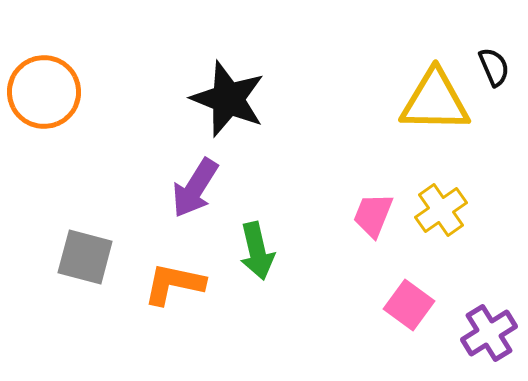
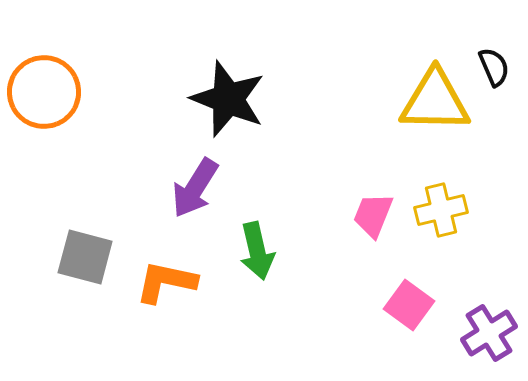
yellow cross: rotated 21 degrees clockwise
orange L-shape: moved 8 px left, 2 px up
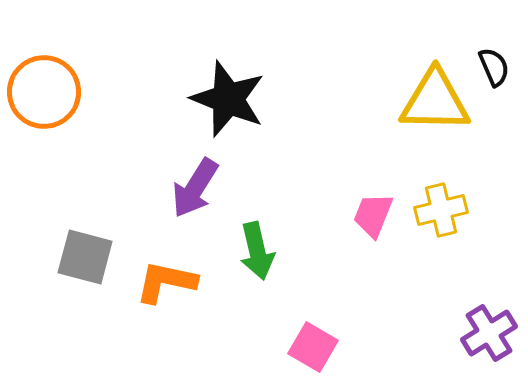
pink square: moved 96 px left, 42 px down; rotated 6 degrees counterclockwise
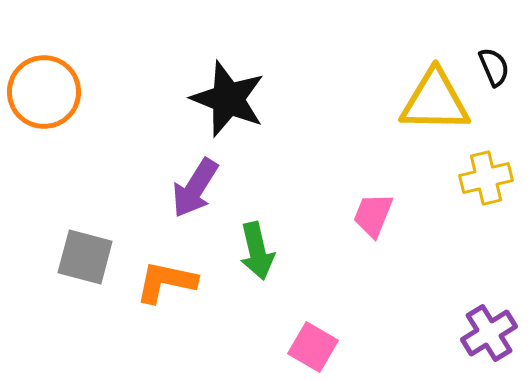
yellow cross: moved 45 px right, 32 px up
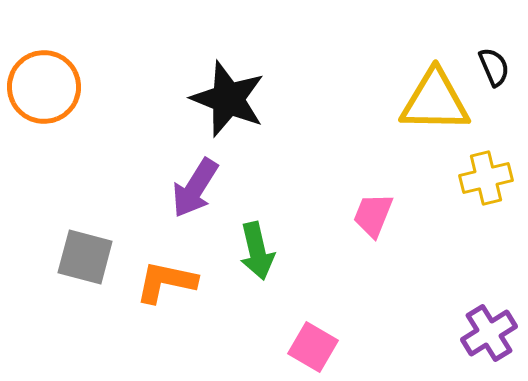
orange circle: moved 5 px up
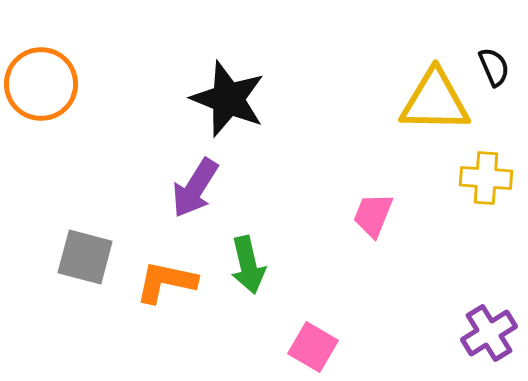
orange circle: moved 3 px left, 3 px up
yellow cross: rotated 18 degrees clockwise
green arrow: moved 9 px left, 14 px down
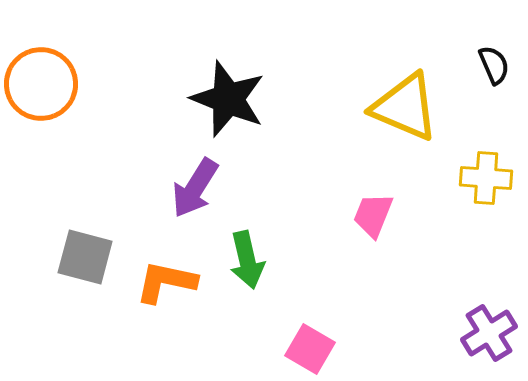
black semicircle: moved 2 px up
yellow triangle: moved 30 px left, 6 px down; rotated 22 degrees clockwise
green arrow: moved 1 px left, 5 px up
pink square: moved 3 px left, 2 px down
